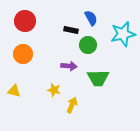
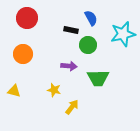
red circle: moved 2 px right, 3 px up
yellow arrow: moved 2 px down; rotated 14 degrees clockwise
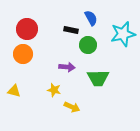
red circle: moved 11 px down
purple arrow: moved 2 px left, 1 px down
yellow arrow: rotated 77 degrees clockwise
